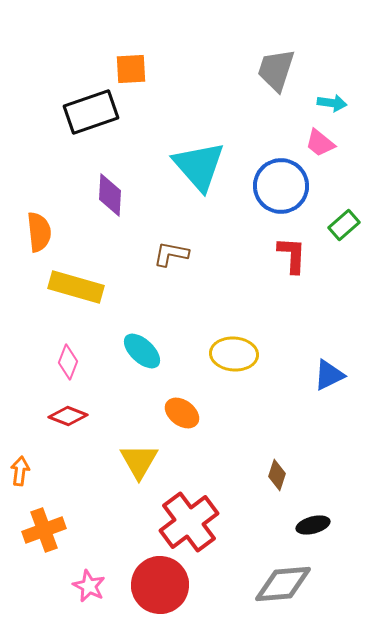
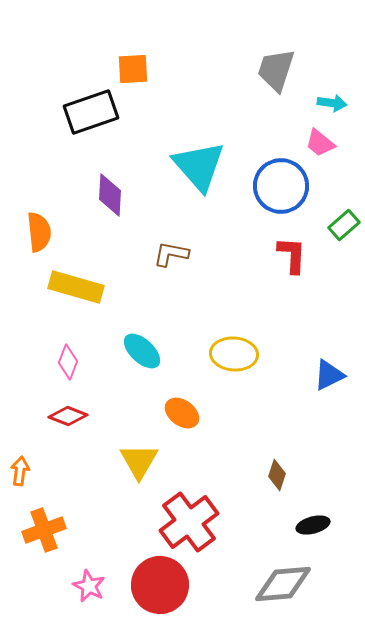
orange square: moved 2 px right
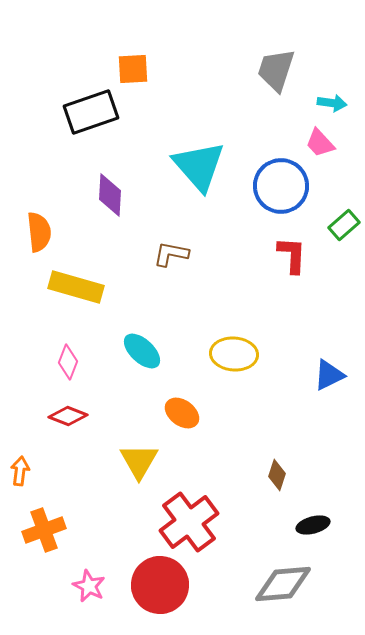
pink trapezoid: rotated 8 degrees clockwise
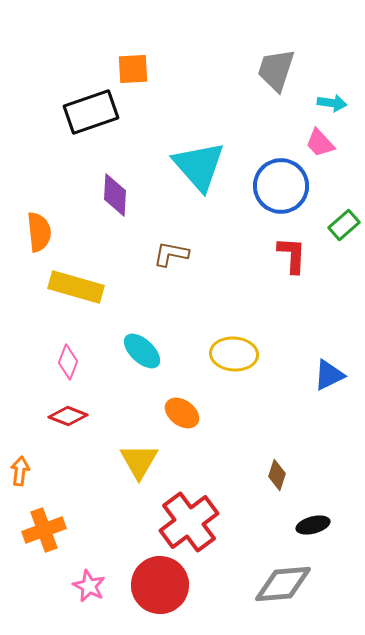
purple diamond: moved 5 px right
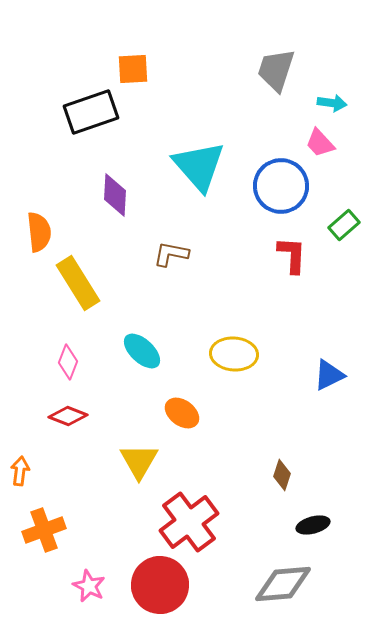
yellow rectangle: moved 2 px right, 4 px up; rotated 42 degrees clockwise
brown diamond: moved 5 px right
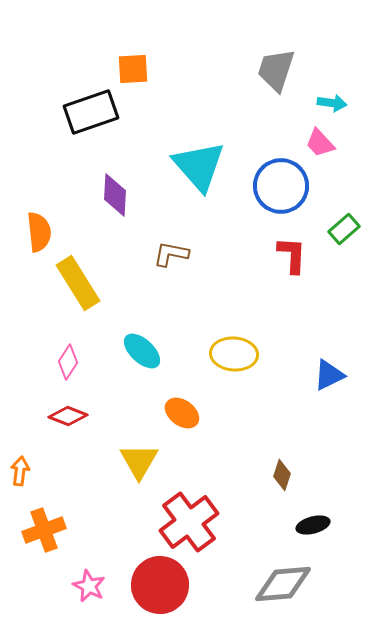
green rectangle: moved 4 px down
pink diamond: rotated 12 degrees clockwise
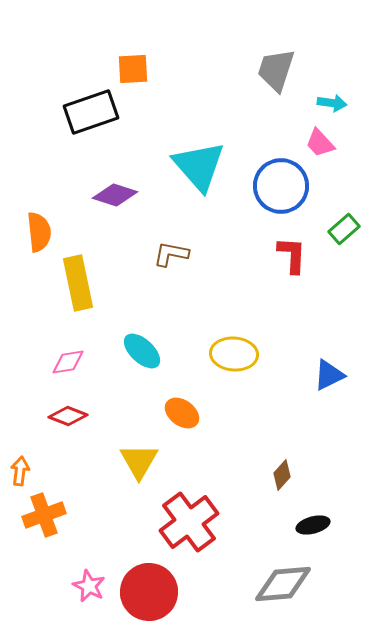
purple diamond: rotated 75 degrees counterclockwise
yellow rectangle: rotated 20 degrees clockwise
pink diamond: rotated 48 degrees clockwise
brown diamond: rotated 24 degrees clockwise
orange cross: moved 15 px up
red circle: moved 11 px left, 7 px down
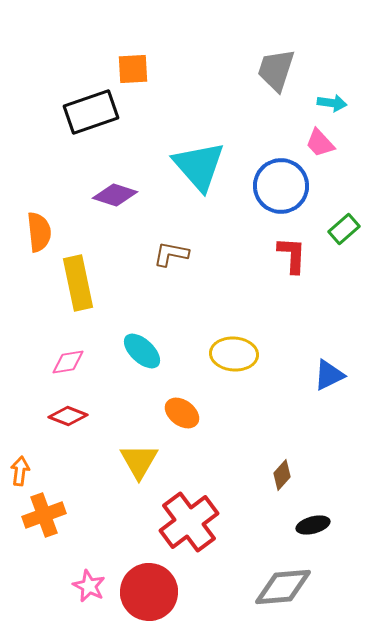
gray diamond: moved 3 px down
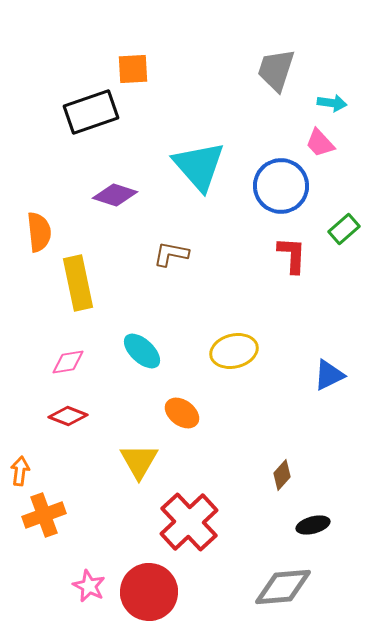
yellow ellipse: moved 3 px up; rotated 18 degrees counterclockwise
red cross: rotated 6 degrees counterclockwise
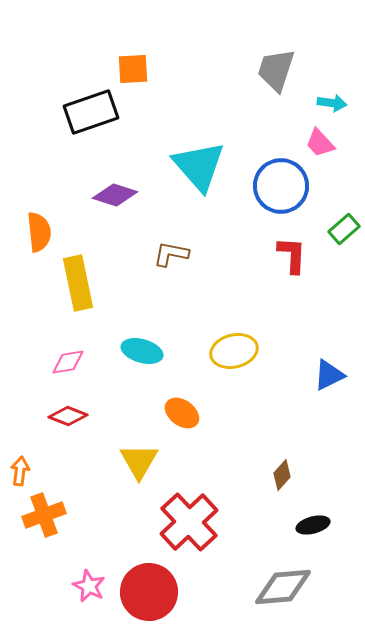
cyan ellipse: rotated 27 degrees counterclockwise
